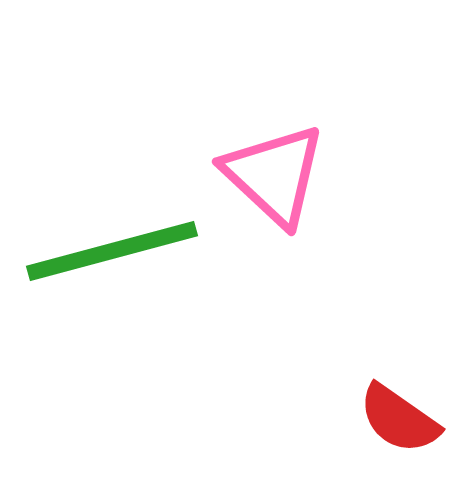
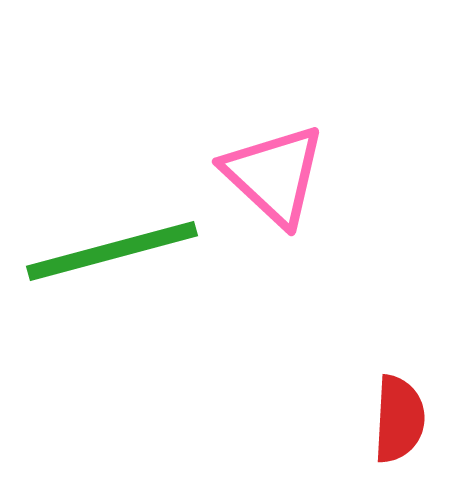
red semicircle: rotated 122 degrees counterclockwise
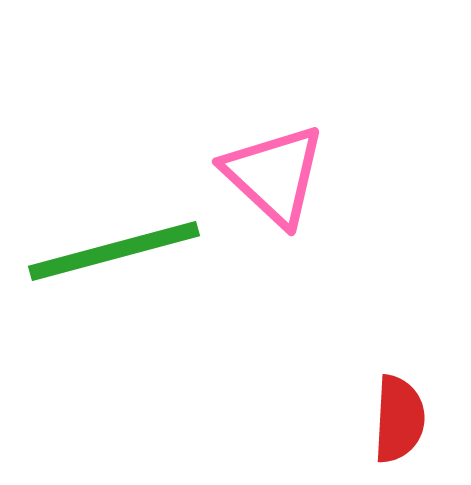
green line: moved 2 px right
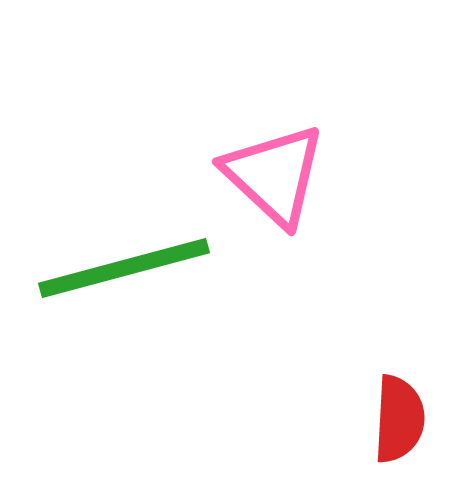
green line: moved 10 px right, 17 px down
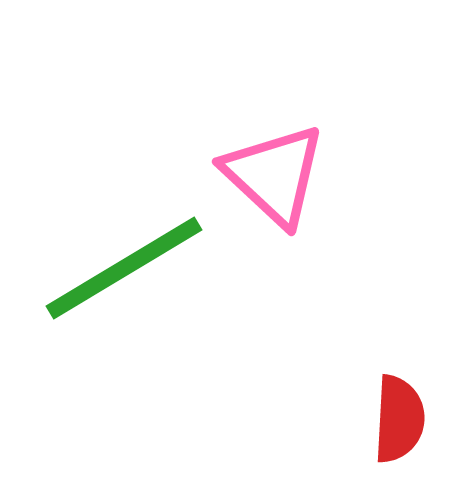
green line: rotated 16 degrees counterclockwise
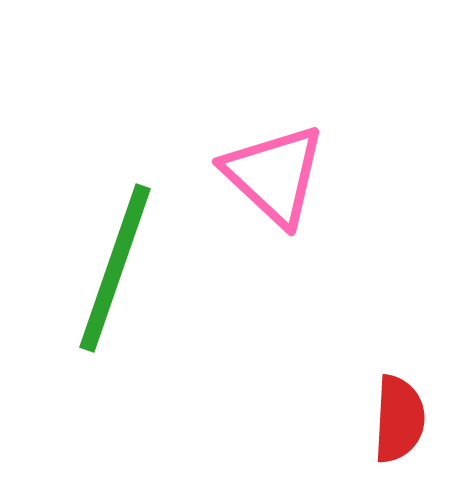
green line: moved 9 px left; rotated 40 degrees counterclockwise
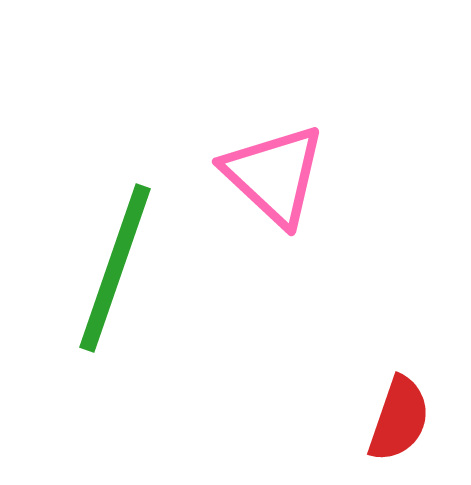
red semicircle: rotated 16 degrees clockwise
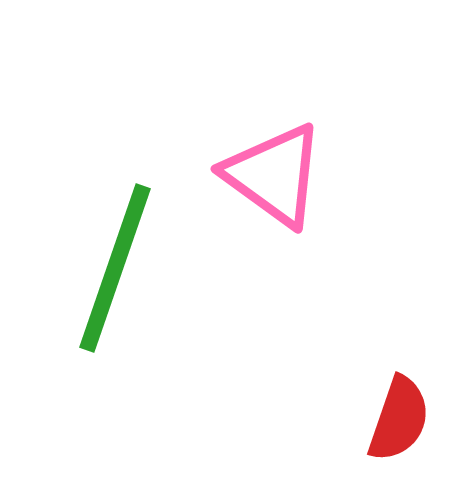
pink triangle: rotated 7 degrees counterclockwise
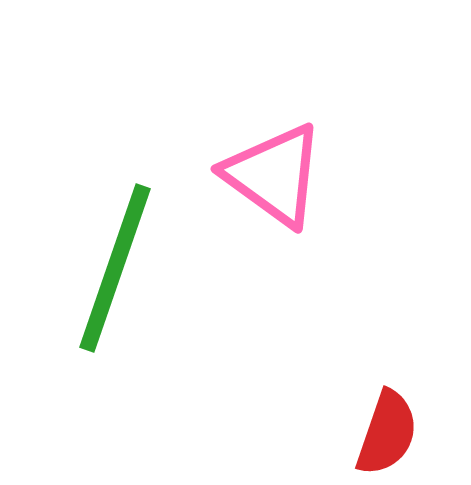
red semicircle: moved 12 px left, 14 px down
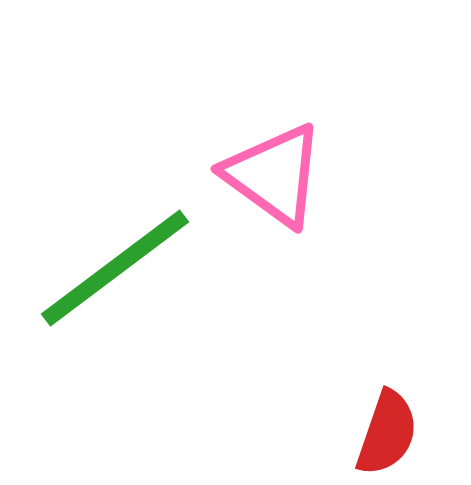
green line: rotated 34 degrees clockwise
